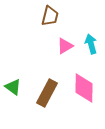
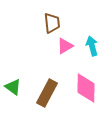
brown trapezoid: moved 2 px right, 7 px down; rotated 20 degrees counterclockwise
cyan arrow: moved 1 px right, 2 px down
pink diamond: moved 2 px right
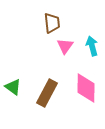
pink triangle: rotated 24 degrees counterclockwise
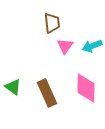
cyan arrow: rotated 96 degrees counterclockwise
brown rectangle: rotated 52 degrees counterclockwise
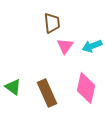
pink diamond: rotated 12 degrees clockwise
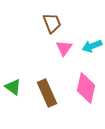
brown trapezoid: rotated 15 degrees counterclockwise
pink triangle: moved 1 px left, 2 px down
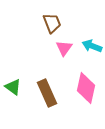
cyan arrow: rotated 42 degrees clockwise
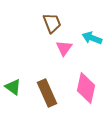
cyan arrow: moved 8 px up
